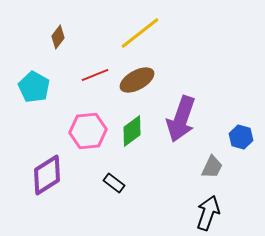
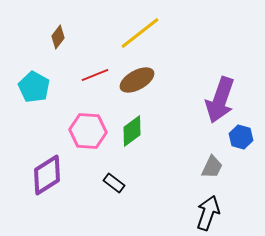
purple arrow: moved 39 px right, 19 px up
pink hexagon: rotated 9 degrees clockwise
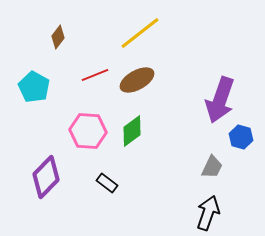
purple diamond: moved 1 px left, 2 px down; rotated 12 degrees counterclockwise
black rectangle: moved 7 px left
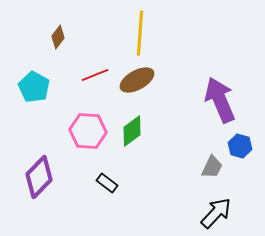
yellow line: rotated 48 degrees counterclockwise
purple arrow: rotated 138 degrees clockwise
blue hexagon: moved 1 px left, 9 px down
purple diamond: moved 7 px left
black arrow: moved 8 px right; rotated 24 degrees clockwise
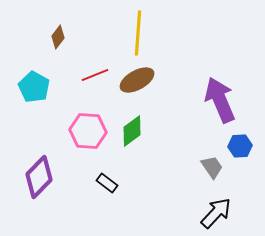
yellow line: moved 2 px left
blue hexagon: rotated 20 degrees counterclockwise
gray trapezoid: rotated 60 degrees counterclockwise
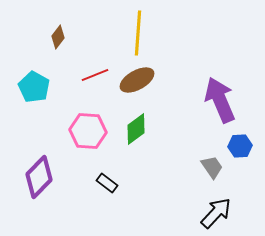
green diamond: moved 4 px right, 2 px up
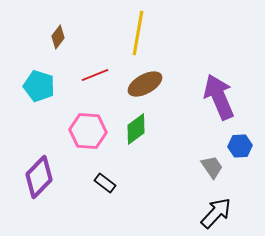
yellow line: rotated 6 degrees clockwise
brown ellipse: moved 8 px right, 4 px down
cyan pentagon: moved 5 px right, 1 px up; rotated 12 degrees counterclockwise
purple arrow: moved 1 px left, 3 px up
black rectangle: moved 2 px left
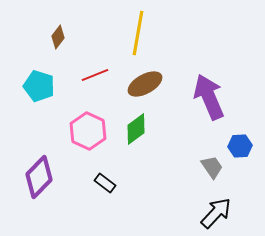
purple arrow: moved 10 px left
pink hexagon: rotated 21 degrees clockwise
